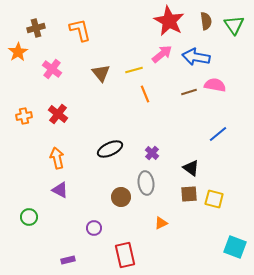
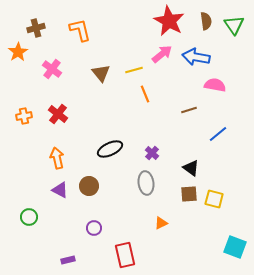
brown line: moved 18 px down
brown circle: moved 32 px left, 11 px up
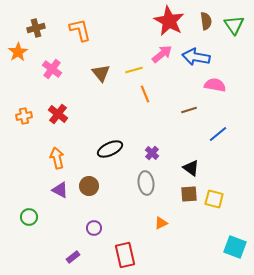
purple rectangle: moved 5 px right, 3 px up; rotated 24 degrees counterclockwise
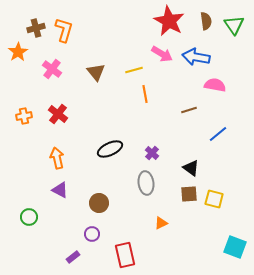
orange L-shape: moved 16 px left; rotated 30 degrees clockwise
pink arrow: rotated 70 degrees clockwise
brown triangle: moved 5 px left, 1 px up
orange line: rotated 12 degrees clockwise
brown circle: moved 10 px right, 17 px down
purple circle: moved 2 px left, 6 px down
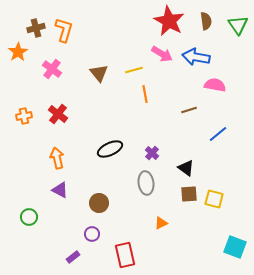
green triangle: moved 4 px right
brown triangle: moved 3 px right, 1 px down
black triangle: moved 5 px left
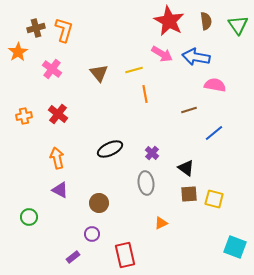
blue line: moved 4 px left, 1 px up
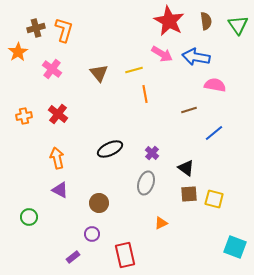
gray ellipse: rotated 25 degrees clockwise
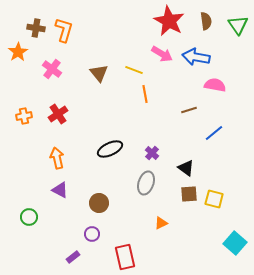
brown cross: rotated 24 degrees clockwise
yellow line: rotated 36 degrees clockwise
red cross: rotated 18 degrees clockwise
cyan square: moved 4 px up; rotated 20 degrees clockwise
red rectangle: moved 2 px down
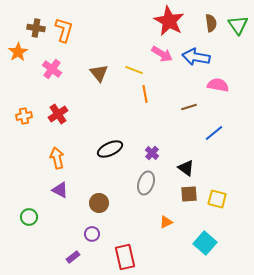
brown semicircle: moved 5 px right, 2 px down
pink semicircle: moved 3 px right
brown line: moved 3 px up
yellow square: moved 3 px right
orange triangle: moved 5 px right, 1 px up
cyan square: moved 30 px left
